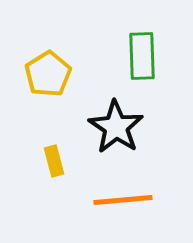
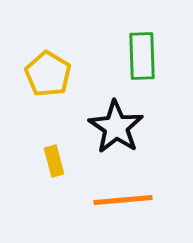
yellow pentagon: rotated 9 degrees counterclockwise
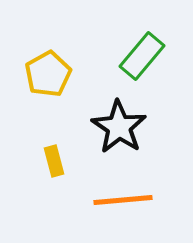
green rectangle: rotated 42 degrees clockwise
yellow pentagon: rotated 12 degrees clockwise
black star: moved 3 px right
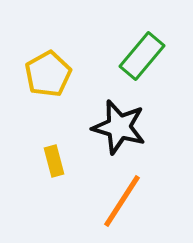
black star: rotated 18 degrees counterclockwise
orange line: moved 1 px left, 1 px down; rotated 52 degrees counterclockwise
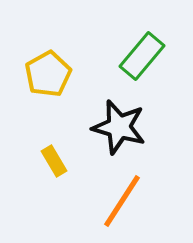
yellow rectangle: rotated 16 degrees counterclockwise
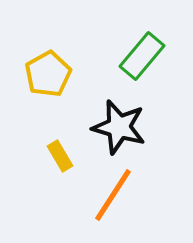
yellow rectangle: moved 6 px right, 5 px up
orange line: moved 9 px left, 6 px up
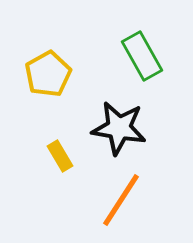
green rectangle: rotated 69 degrees counterclockwise
black star: moved 1 px down; rotated 6 degrees counterclockwise
orange line: moved 8 px right, 5 px down
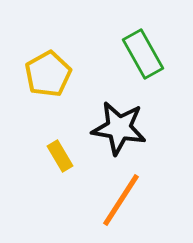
green rectangle: moved 1 px right, 2 px up
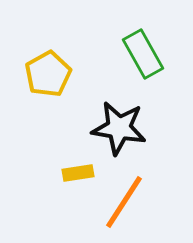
yellow rectangle: moved 18 px right, 17 px down; rotated 68 degrees counterclockwise
orange line: moved 3 px right, 2 px down
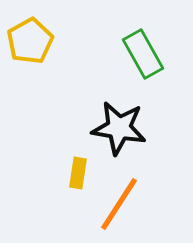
yellow pentagon: moved 18 px left, 33 px up
yellow rectangle: rotated 72 degrees counterclockwise
orange line: moved 5 px left, 2 px down
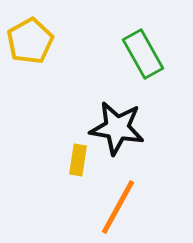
black star: moved 2 px left
yellow rectangle: moved 13 px up
orange line: moved 1 px left, 3 px down; rotated 4 degrees counterclockwise
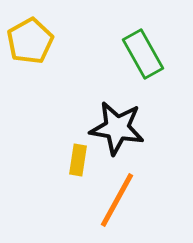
orange line: moved 1 px left, 7 px up
